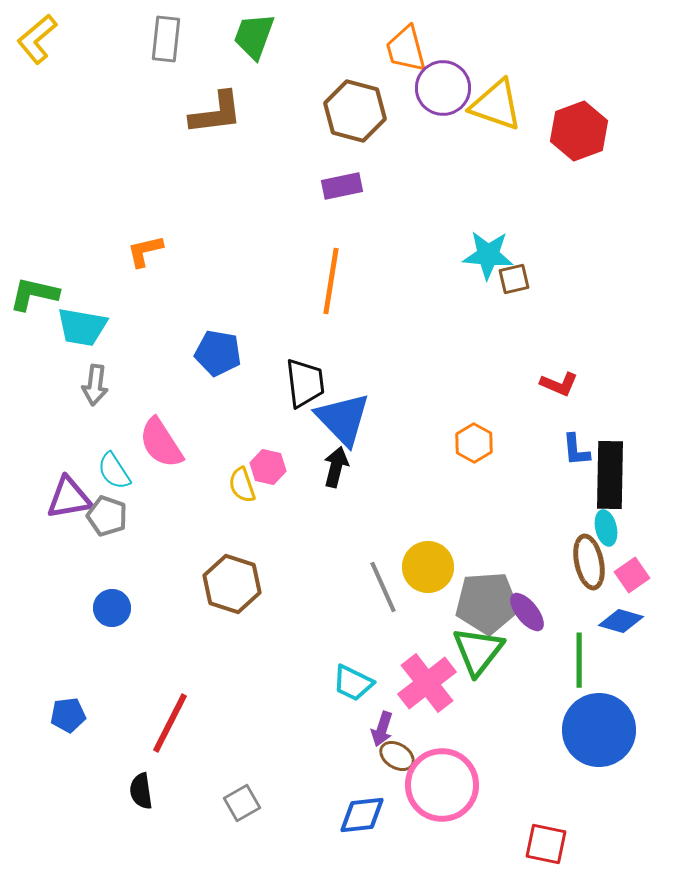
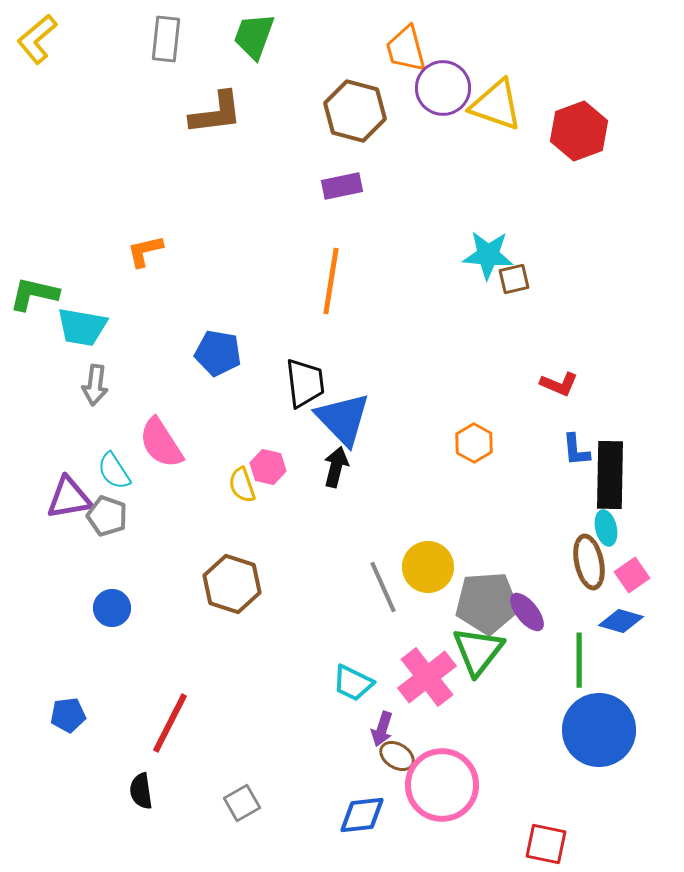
pink cross at (427, 683): moved 6 px up
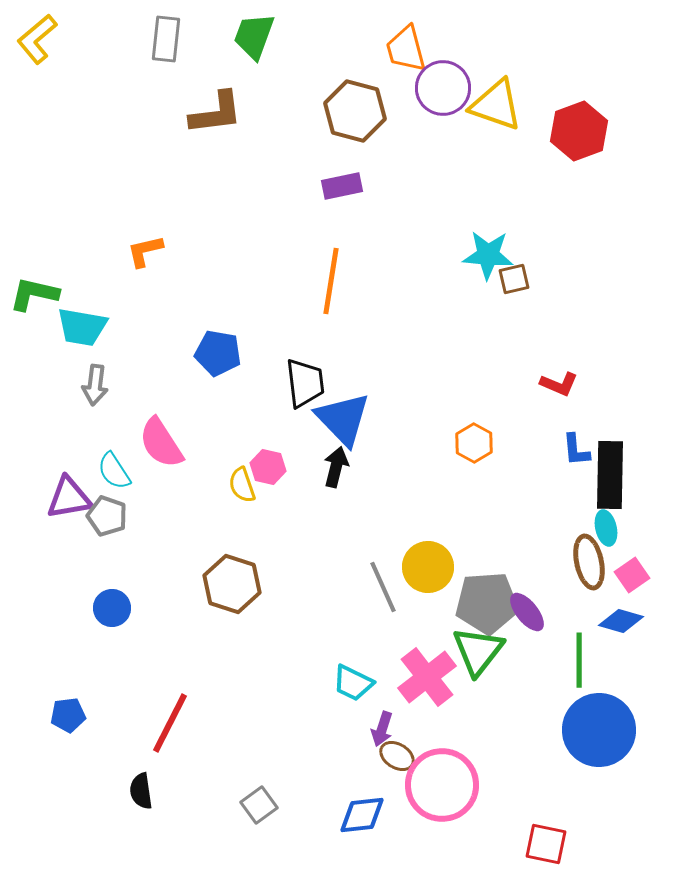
gray square at (242, 803): moved 17 px right, 2 px down; rotated 6 degrees counterclockwise
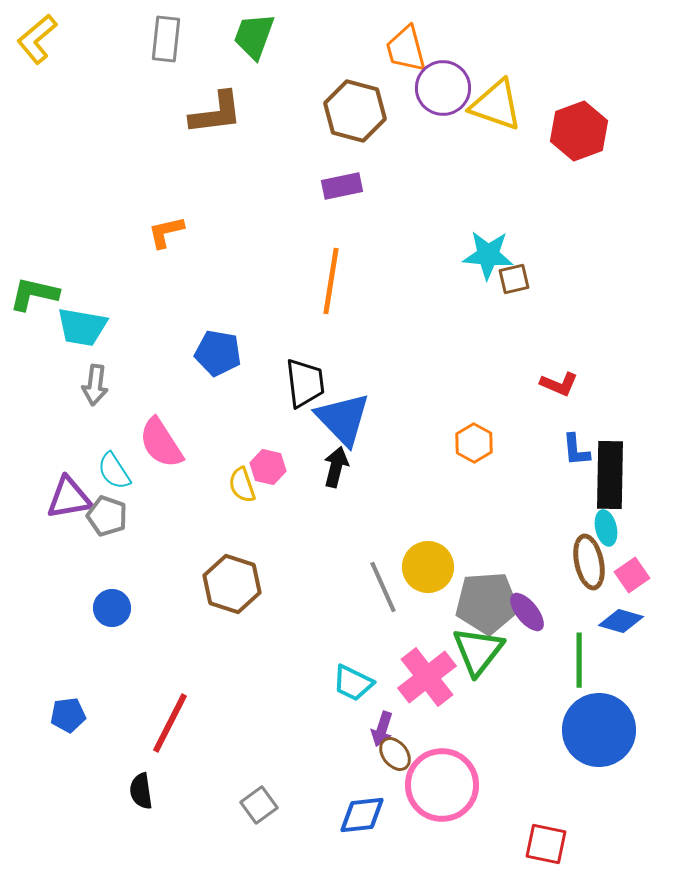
orange L-shape at (145, 251): moved 21 px right, 19 px up
brown ellipse at (397, 756): moved 2 px left, 2 px up; rotated 20 degrees clockwise
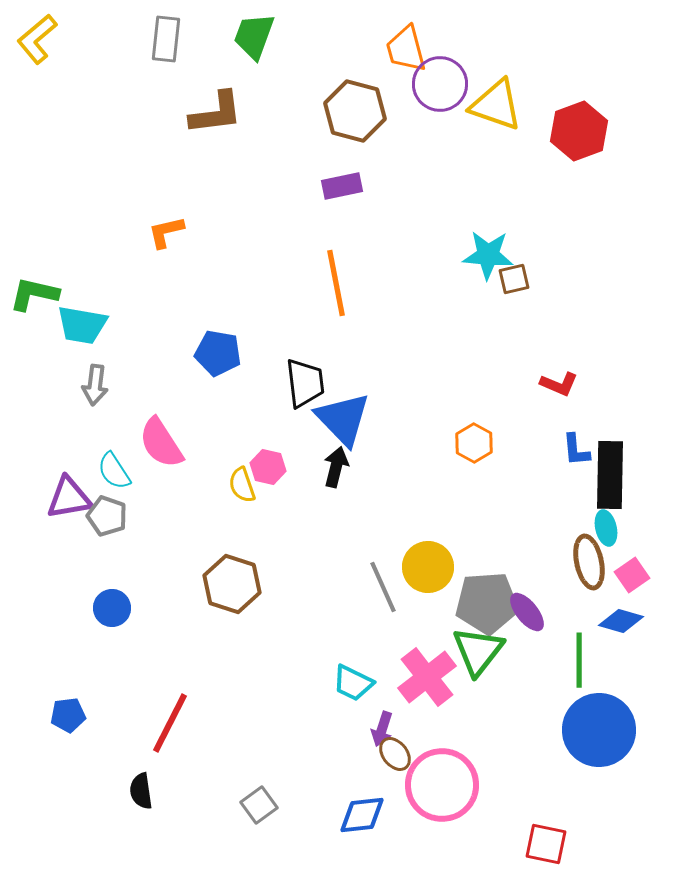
purple circle at (443, 88): moved 3 px left, 4 px up
orange line at (331, 281): moved 5 px right, 2 px down; rotated 20 degrees counterclockwise
cyan trapezoid at (82, 327): moved 2 px up
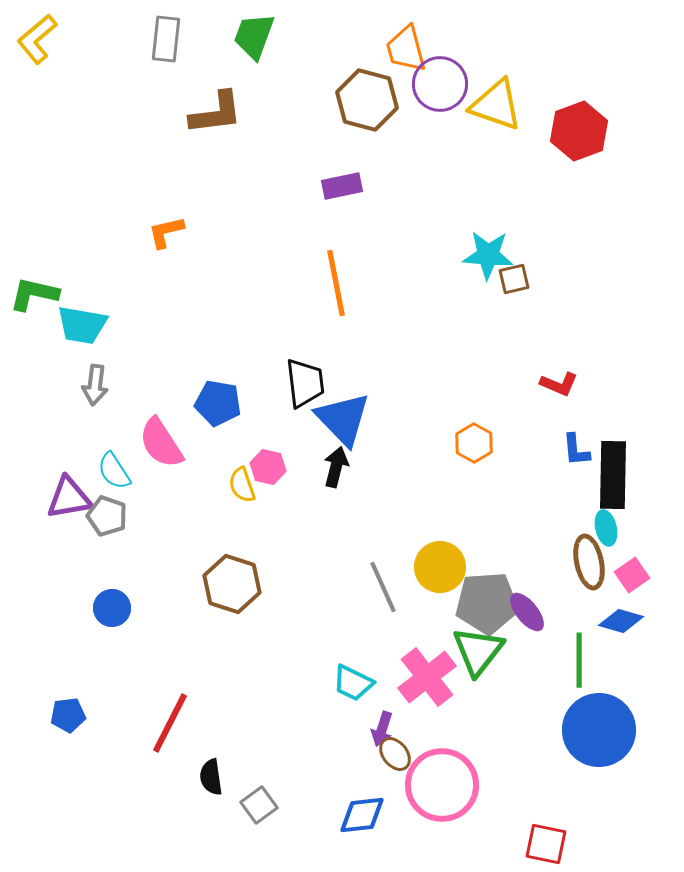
brown hexagon at (355, 111): moved 12 px right, 11 px up
blue pentagon at (218, 353): moved 50 px down
black rectangle at (610, 475): moved 3 px right
yellow circle at (428, 567): moved 12 px right
black semicircle at (141, 791): moved 70 px right, 14 px up
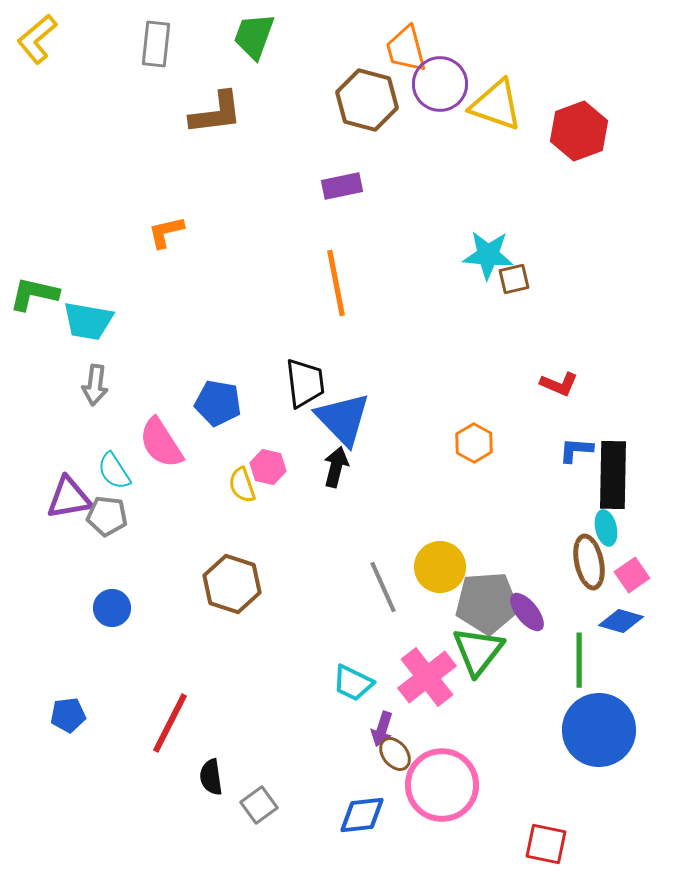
gray rectangle at (166, 39): moved 10 px left, 5 px down
cyan trapezoid at (82, 325): moved 6 px right, 4 px up
blue L-shape at (576, 450): rotated 99 degrees clockwise
gray pentagon at (107, 516): rotated 12 degrees counterclockwise
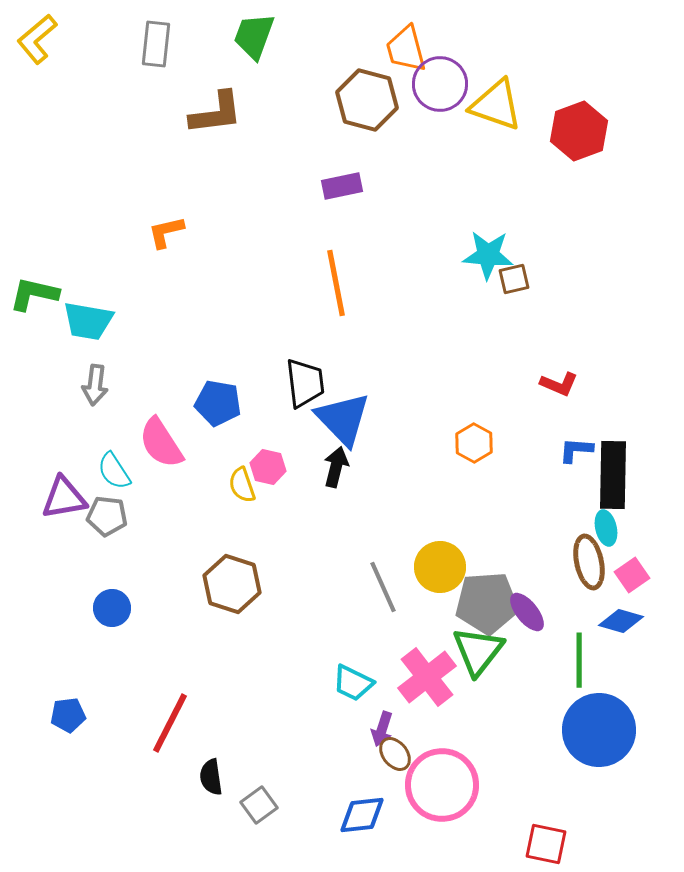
purple triangle at (69, 498): moved 5 px left
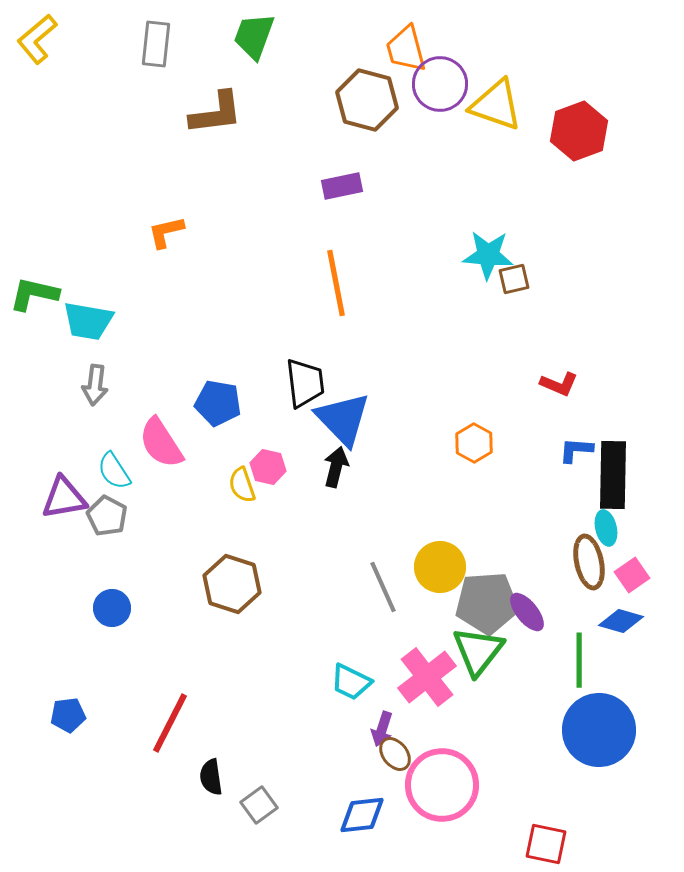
gray pentagon at (107, 516): rotated 21 degrees clockwise
cyan trapezoid at (353, 683): moved 2 px left, 1 px up
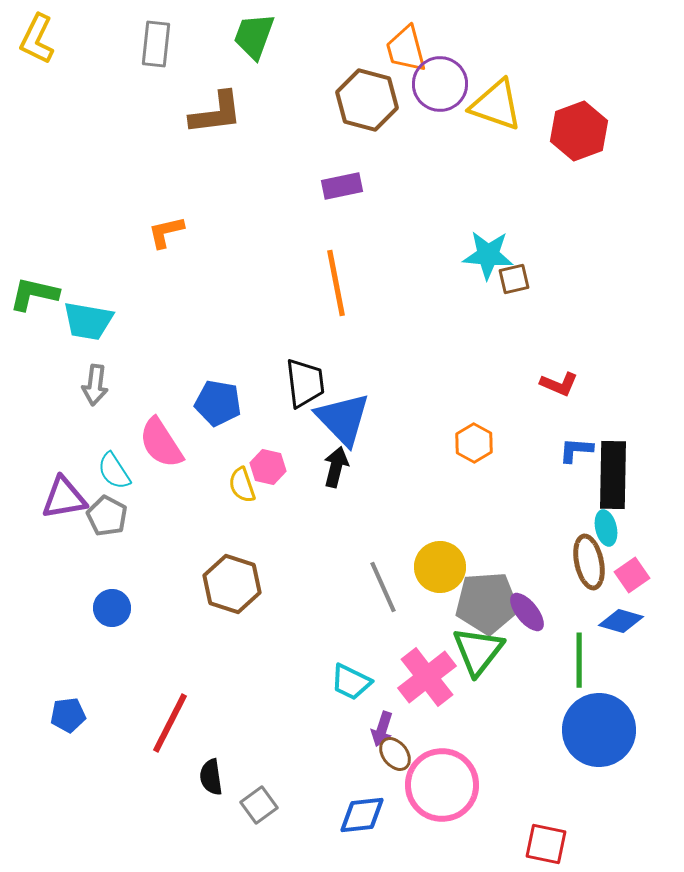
yellow L-shape at (37, 39): rotated 24 degrees counterclockwise
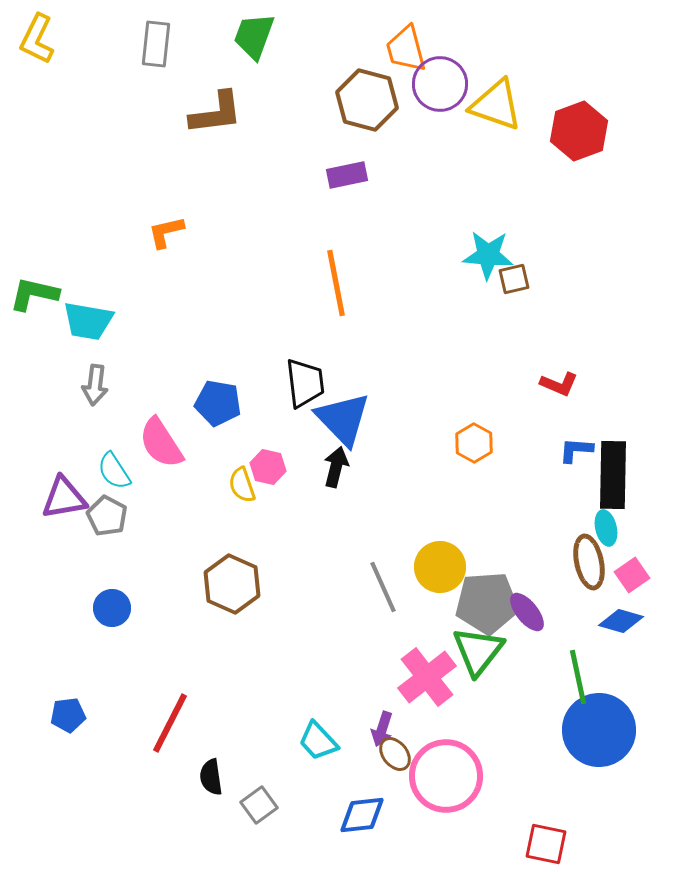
purple rectangle at (342, 186): moved 5 px right, 11 px up
brown hexagon at (232, 584): rotated 6 degrees clockwise
green line at (579, 660): moved 1 px left, 17 px down; rotated 12 degrees counterclockwise
cyan trapezoid at (351, 682): moved 33 px left, 59 px down; rotated 21 degrees clockwise
pink circle at (442, 785): moved 4 px right, 9 px up
